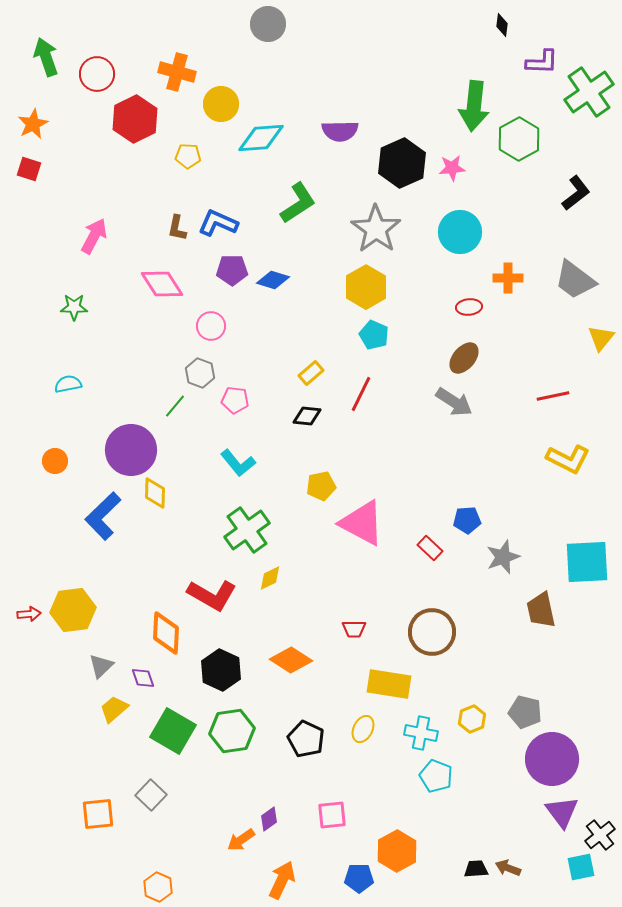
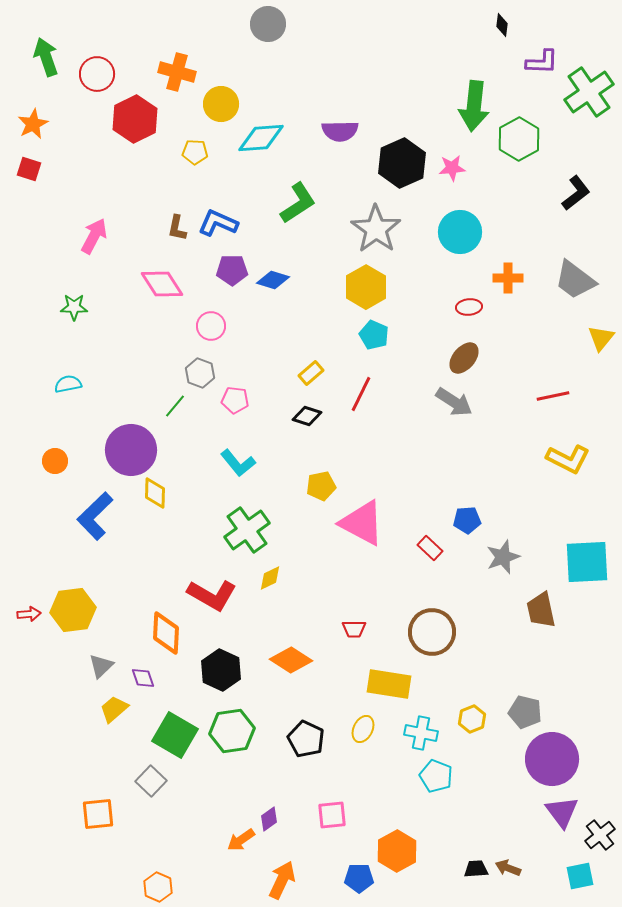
yellow pentagon at (188, 156): moved 7 px right, 4 px up
black diamond at (307, 416): rotated 12 degrees clockwise
blue L-shape at (103, 516): moved 8 px left
green square at (173, 731): moved 2 px right, 4 px down
gray square at (151, 795): moved 14 px up
cyan square at (581, 867): moved 1 px left, 9 px down
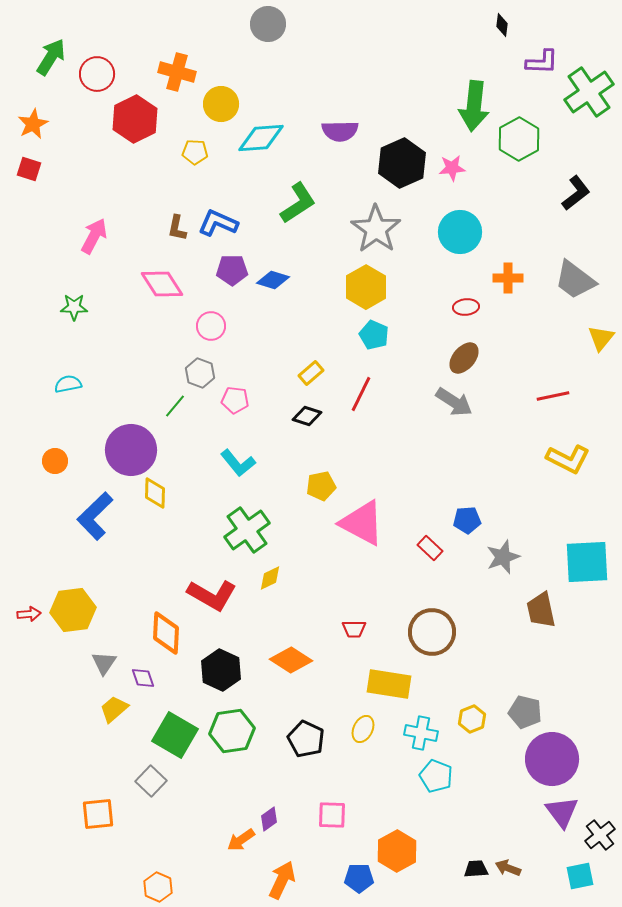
green arrow at (46, 57): moved 5 px right; rotated 51 degrees clockwise
red ellipse at (469, 307): moved 3 px left
gray triangle at (101, 666): moved 3 px right, 3 px up; rotated 12 degrees counterclockwise
pink square at (332, 815): rotated 8 degrees clockwise
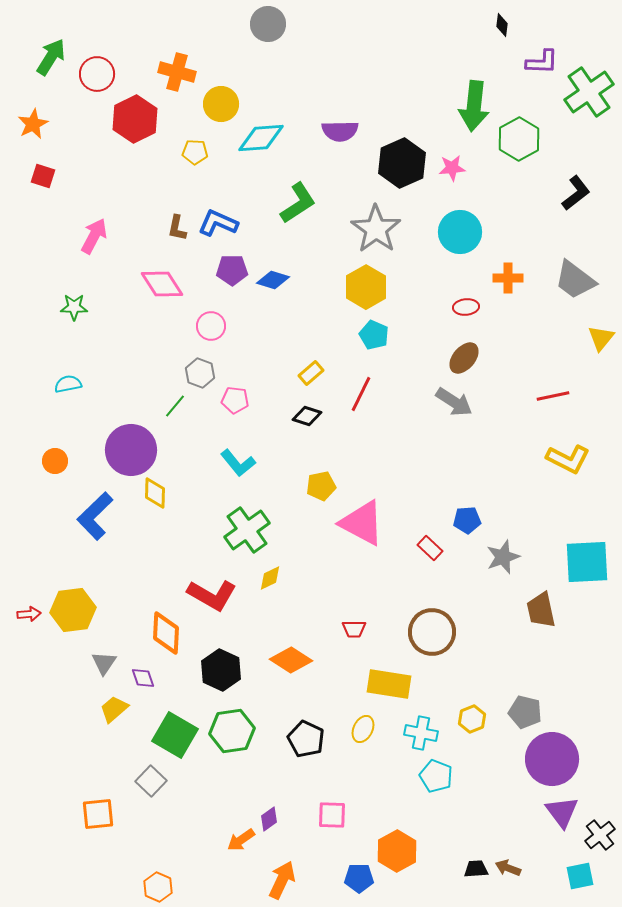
red square at (29, 169): moved 14 px right, 7 px down
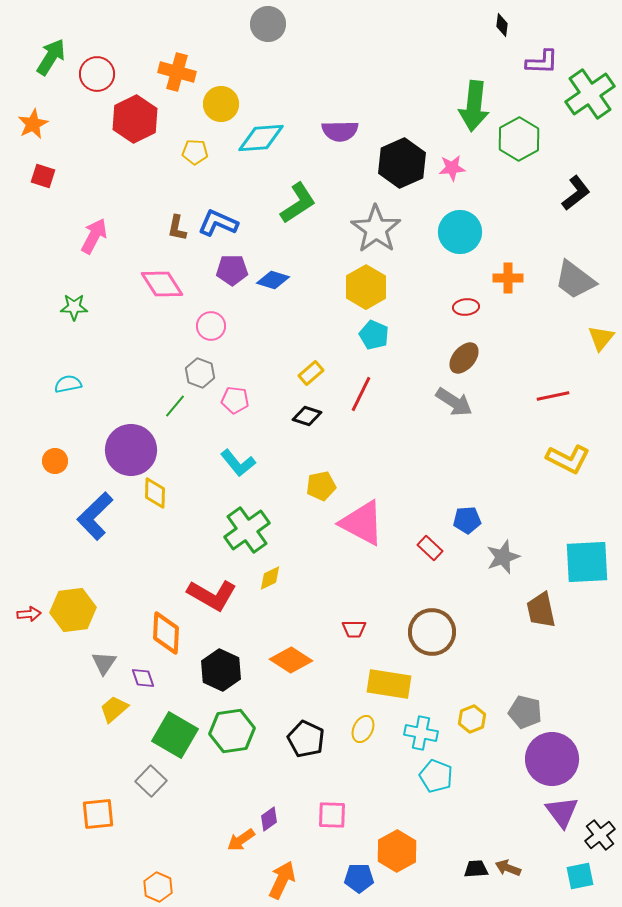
green cross at (589, 92): moved 1 px right, 2 px down
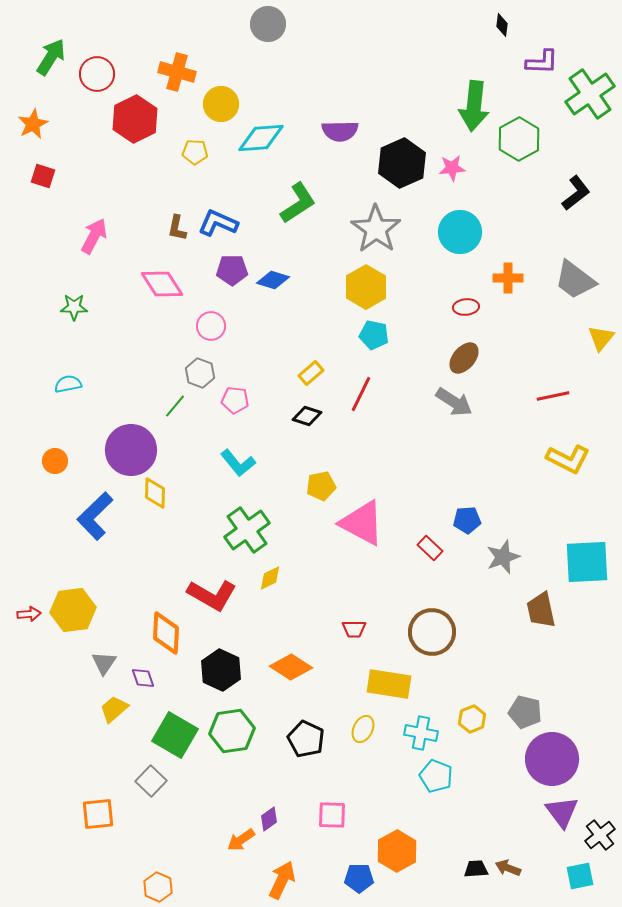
cyan pentagon at (374, 335): rotated 12 degrees counterclockwise
orange diamond at (291, 660): moved 7 px down
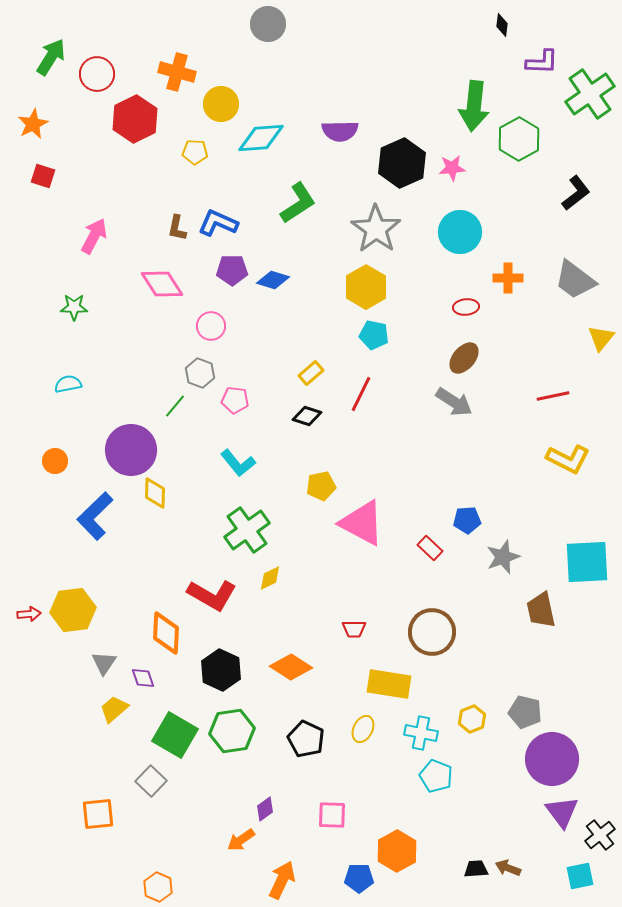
purple diamond at (269, 819): moved 4 px left, 10 px up
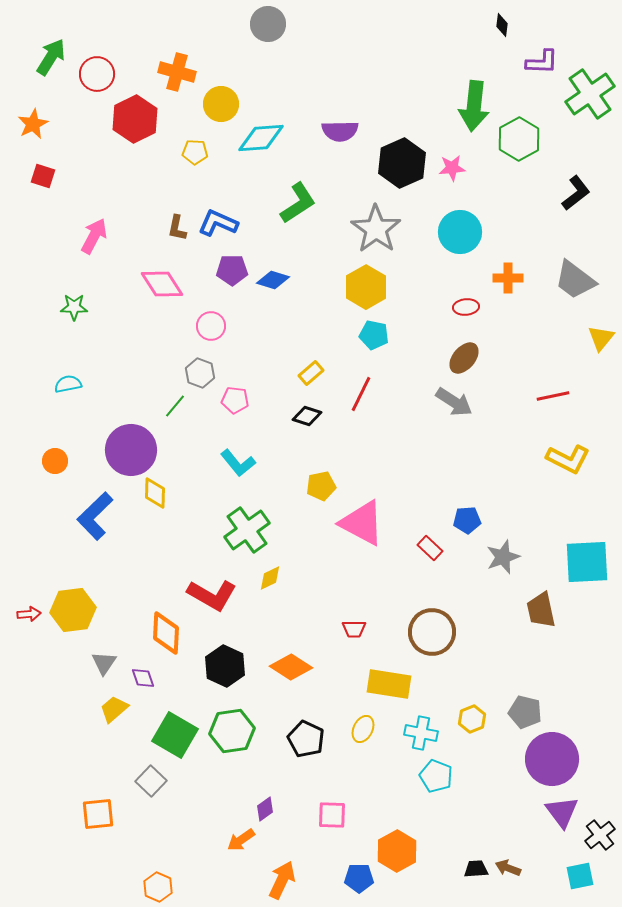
black hexagon at (221, 670): moved 4 px right, 4 px up
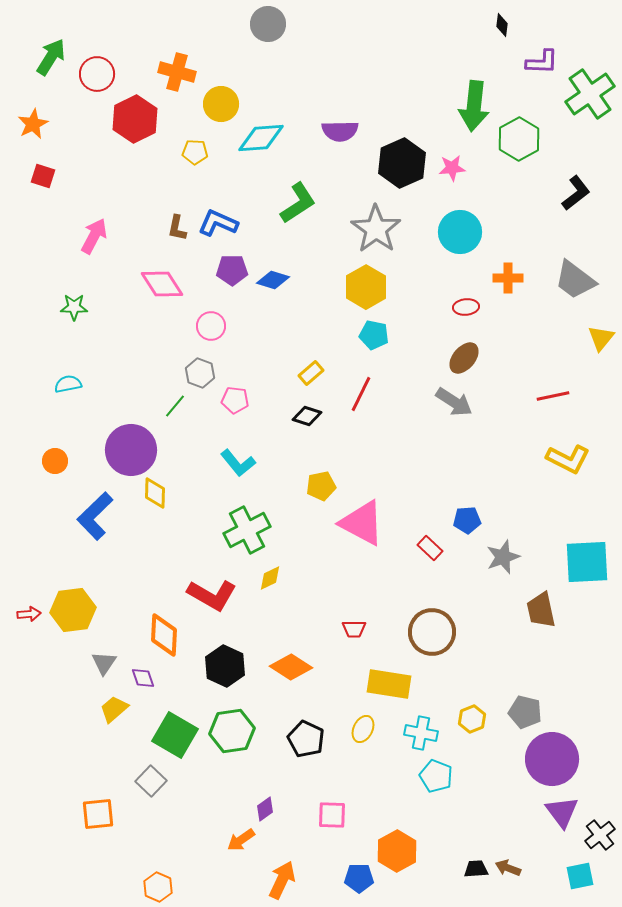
green cross at (247, 530): rotated 9 degrees clockwise
orange diamond at (166, 633): moved 2 px left, 2 px down
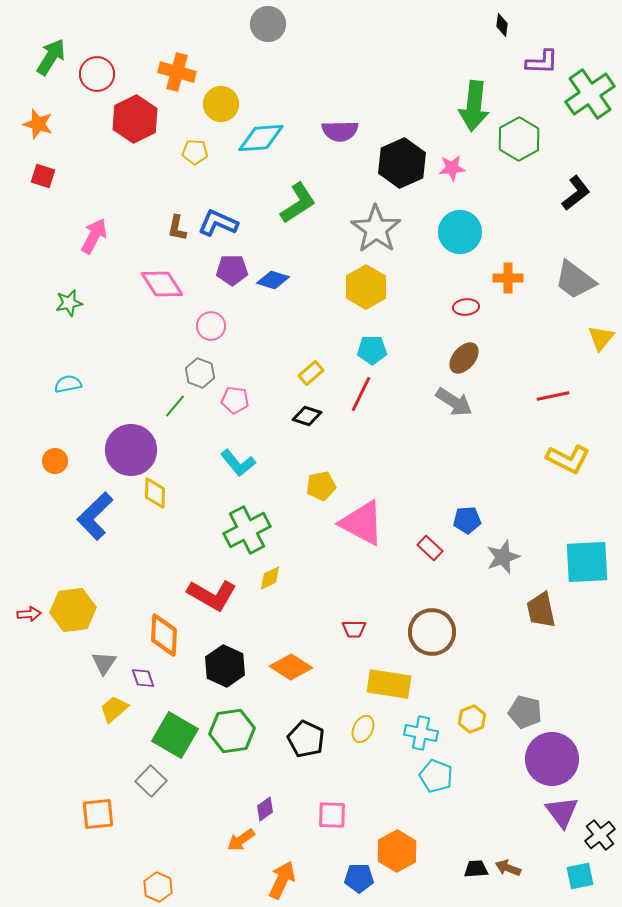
orange star at (33, 124): moved 5 px right; rotated 28 degrees counterclockwise
green star at (74, 307): moved 5 px left, 4 px up; rotated 12 degrees counterclockwise
cyan pentagon at (374, 335): moved 2 px left, 15 px down; rotated 12 degrees counterclockwise
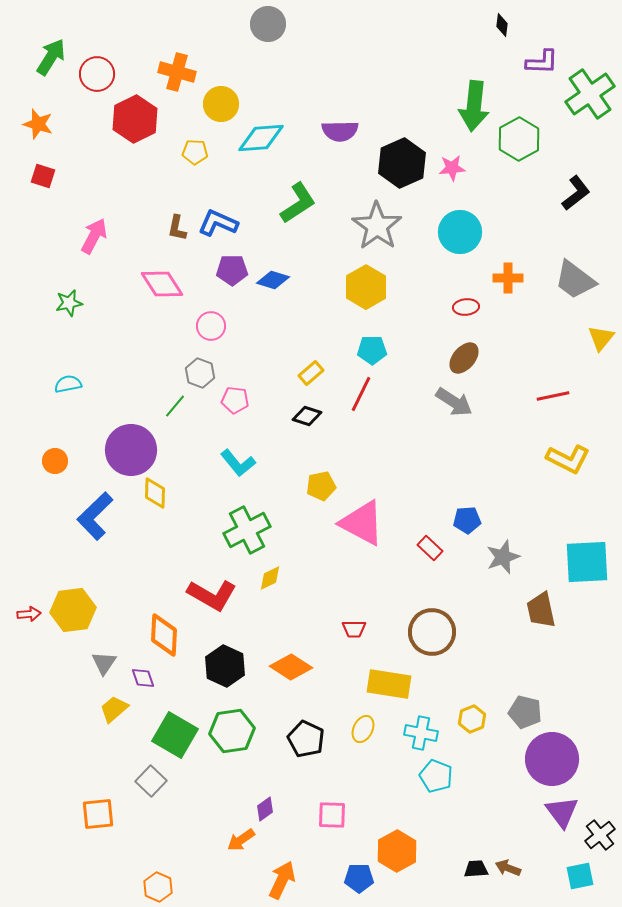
gray star at (376, 229): moved 1 px right, 3 px up
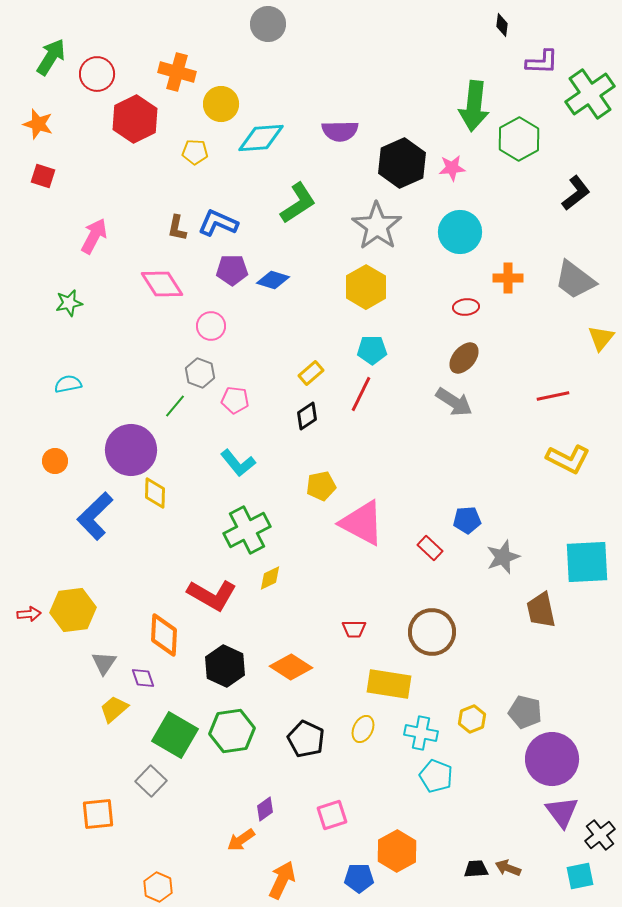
black diamond at (307, 416): rotated 52 degrees counterclockwise
pink square at (332, 815): rotated 20 degrees counterclockwise
